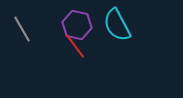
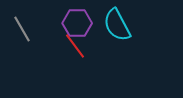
purple hexagon: moved 2 px up; rotated 12 degrees counterclockwise
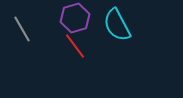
purple hexagon: moved 2 px left, 5 px up; rotated 16 degrees counterclockwise
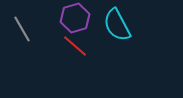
red line: rotated 12 degrees counterclockwise
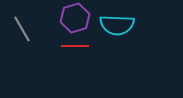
cyan semicircle: rotated 60 degrees counterclockwise
red line: rotated 40 degrees counterclockwise
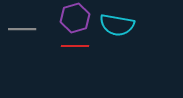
cyan semicircle: rotated 8 degrees clockwise
gray line: rotated 60 degrees counterclockwise
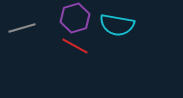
gray line: moved 1 px up; rotated 16 degrees counterclockwise
red line: rotated 28 degrees clockwise
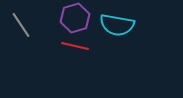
gray line: moved 1 px left, 3 px up; rotated 72 degrees clockwise
red line: rotated 16 degrees counterclockwise
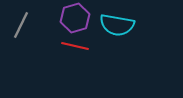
gray line: rotated 60 degrees clockwise
